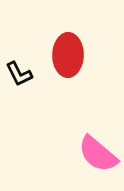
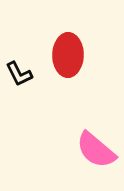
pink semicircle: moved 2 px left, 4 px up
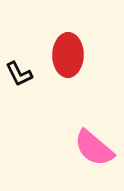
pink semicircle: moved 2 px left, 2 px up
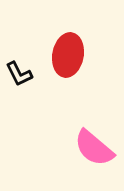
red ellipse: rotated 9 degrees clockwise
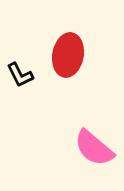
black L-shape: moved 1 px right, 1 px down
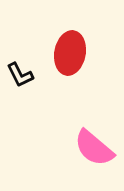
red ellipse: moved 2 px right, 2 px up
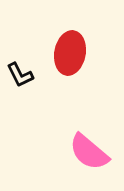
pink semicircle: moved 5 px left, 4 px down
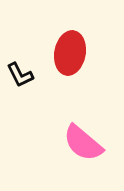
pink semicircle: moved 6 px left, 9 px up
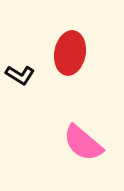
black L-shape: rotated 32 degrees counterclockwise
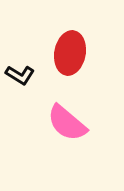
pink semicircle: moved 16 px left, 20 px up
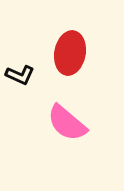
black L-shape: rotated 8 degrees counterclockwise
